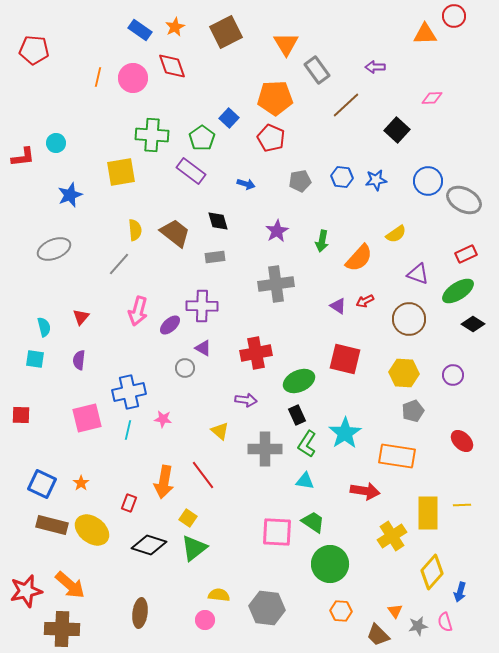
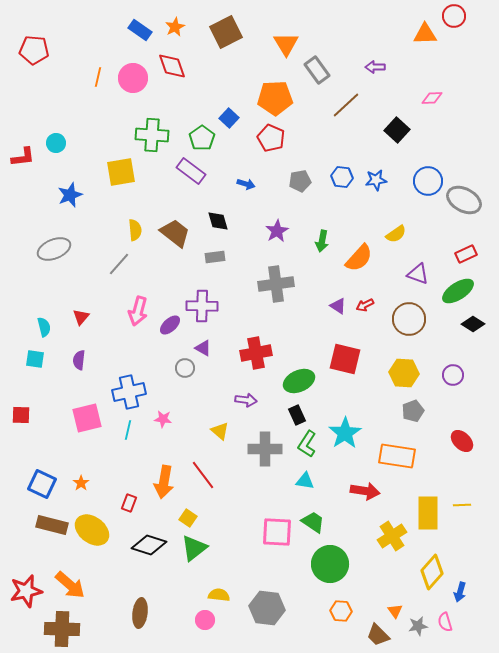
red arrow at (365, 301): moved 4 px down
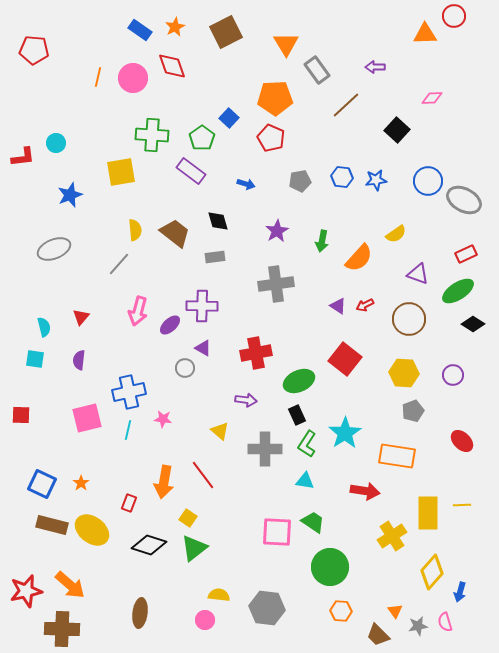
red square at (345, 359): rotated 24 degrees clockwise
green circle at (330, 564): moved 3 px down
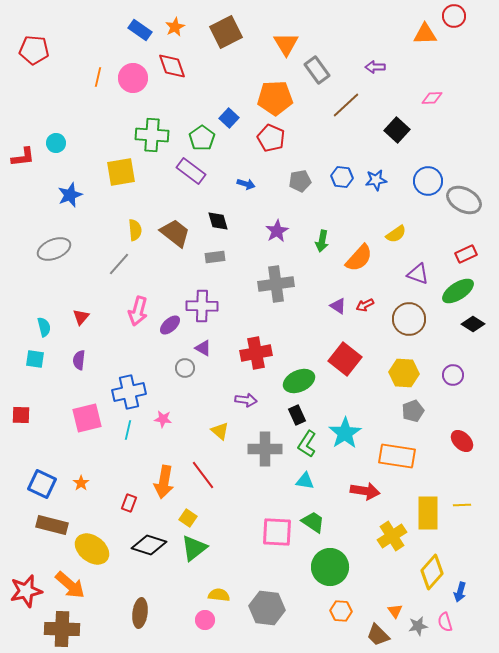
yellow ellipse at (92, 530): moved 19 px down
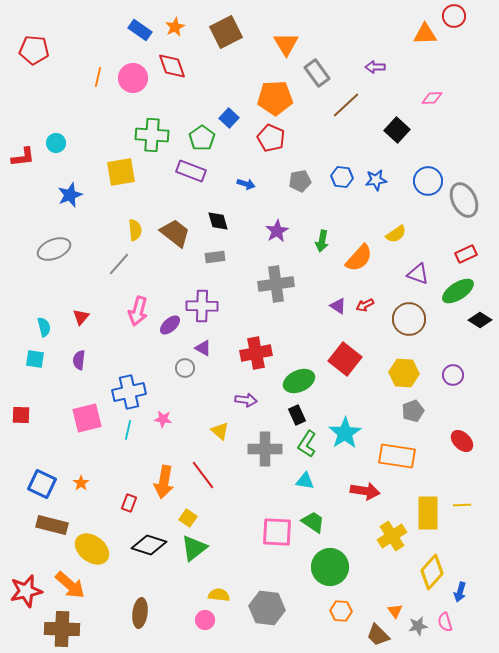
gray rectangle at (317, 70): moved 3 px down
purple rectangle at (191, 171): rotated 16 degrees counterclockwise
gray ellipse at (464, 200): rotated 36 degrees clockwise
black diamond at (473, 324): moved 7 px right, 4 px up
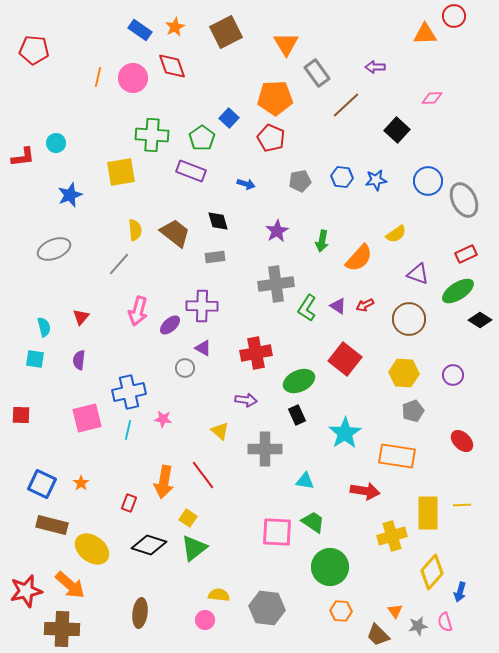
green L-shape at (307, 444): moved 136 px up
yellow cross at (392, 536): rotated 16 degrees clockwise
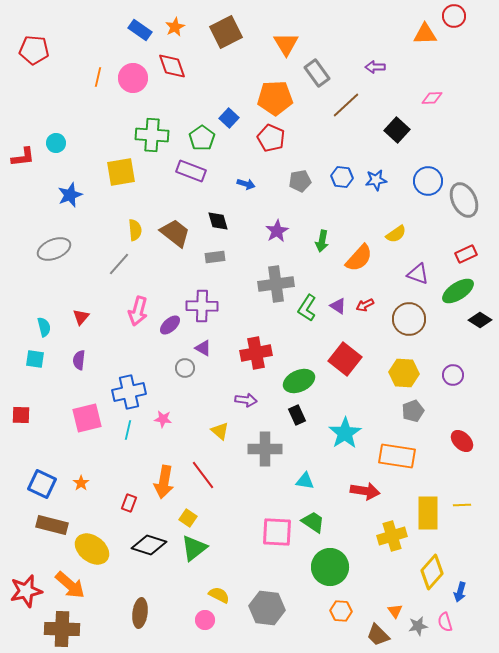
yellow semicircle at (219, 595): rotated 20 degrees clockwise
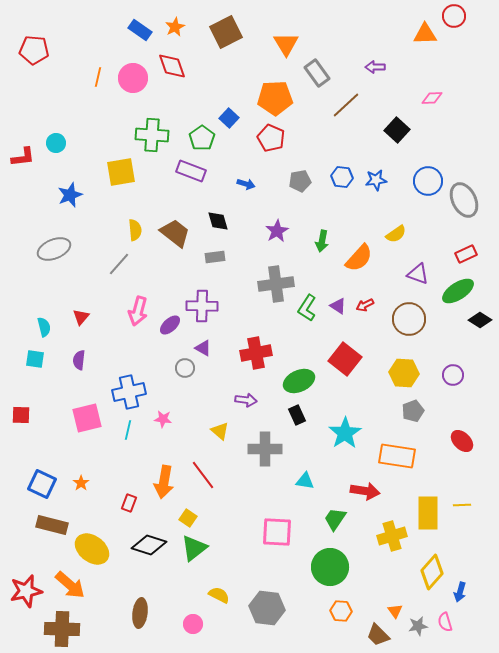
green trapezoid at (313, 522): moved 22 px right, 3 px up; rotated 90 degrees counterclockwise
pink circle at (205, 620): moved 12 px left, 4 px down
